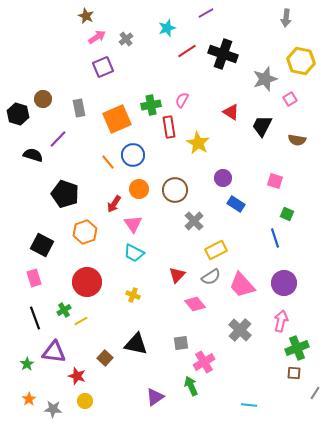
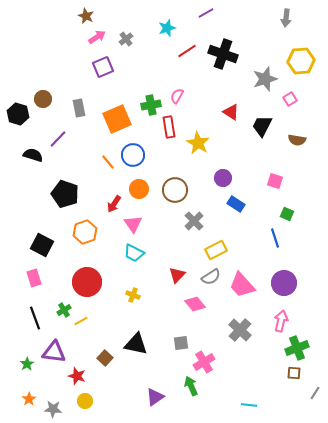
yellow hexagon at (301, 61): rotated 16 degrees counterclockwise
pink semicircle at (182, 100): moved 5 px left, 4 px up
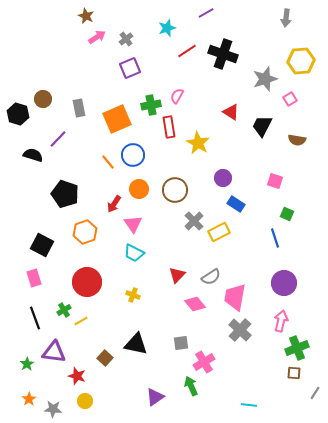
purple square at (103, 67): moved 27 px right, 1 px down
yellow rectangle at (216, 250): moved 3 px right, 18 px up
pink trapezoid at (242, 285): moved 7 px left, 12 px down; rotated 52 degrees clockwise
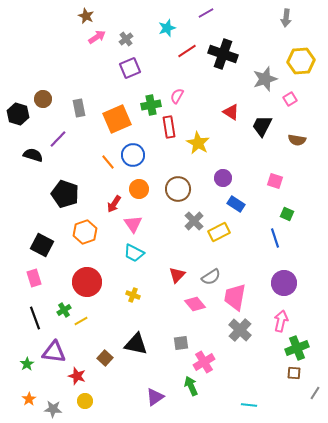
brown circle at (175, 190): moved 3 px right, 1 px up
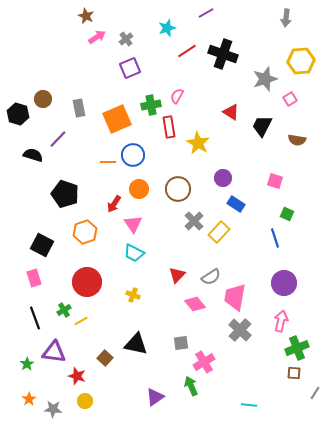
orange line at (108, 162): rotated 49 degrees counterclockwise
yellow rectangle at (219, 232): rotated 20 degrees counterclockwise
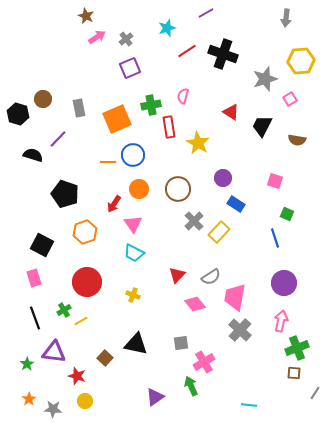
pink semicircle at (177, 96): moved 6 px right; rotated 14 degrees counterclockwise
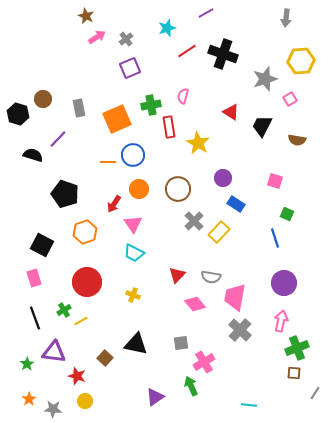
gray semicircle at (211, 277): rotated 42 degrees clockwise
